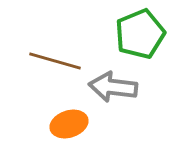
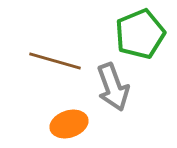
gray arrow: rotated 117 degrees counterclockwise
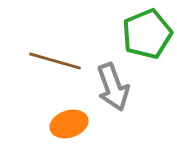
green pentagon: moved 7 px right
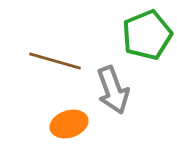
green pentagon: moved 1 px down
gray arrow: moved 3 px down
